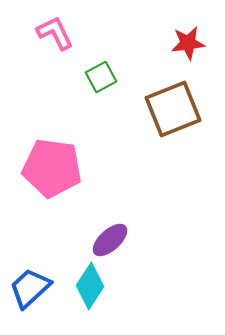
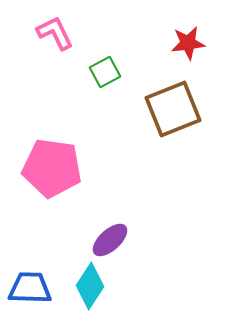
green square: moved 4 px right, 5 px up
blue trapezoid: rotated 45 degrees clockwise
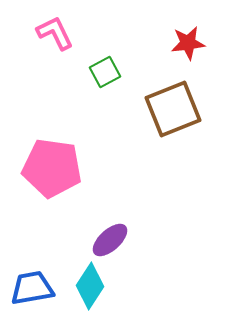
blue trapezoid: moved 2 px right; rotated 12 degrees counterclockwise
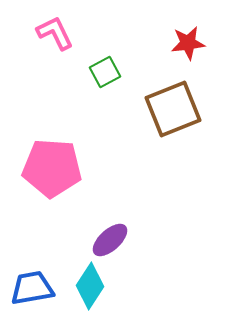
pink pentagon: rotated 4 degrees counterclockwise
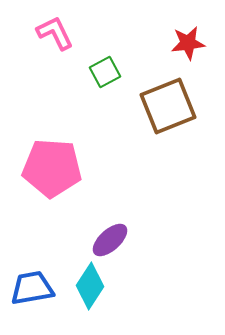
brown square: moved 5 px left, 3 px up
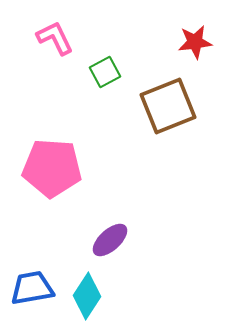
pink L-shape: moved 5 px down
red star: moved 7 px right, 1 px up
cyan diamond: moved 3 px left, 10 px down
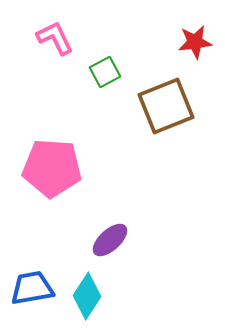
brown square: moved 2 px left
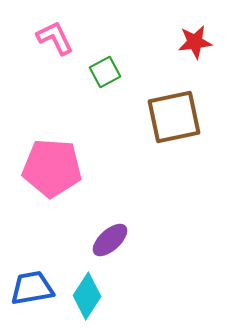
brown square: moved 8 px right, 11 px down; rotated 10 degrees clockwise
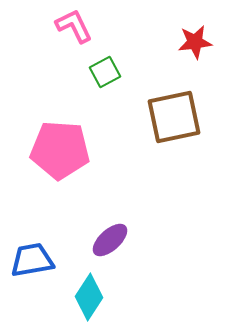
pink L-shape: moved 19 px right, 12 px up
pink pentagon: moved 8 px right, 18 px up
blue trapezoid: moved 28 px up
cyan diamond: moved 2 px right, 1 px down
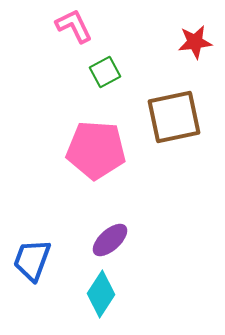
pink pentagon: moved 36 px right
blue trapezoid: rotated 60 degrees counterclockwise
cyan diamond: moved 12 px right, 3 px up
